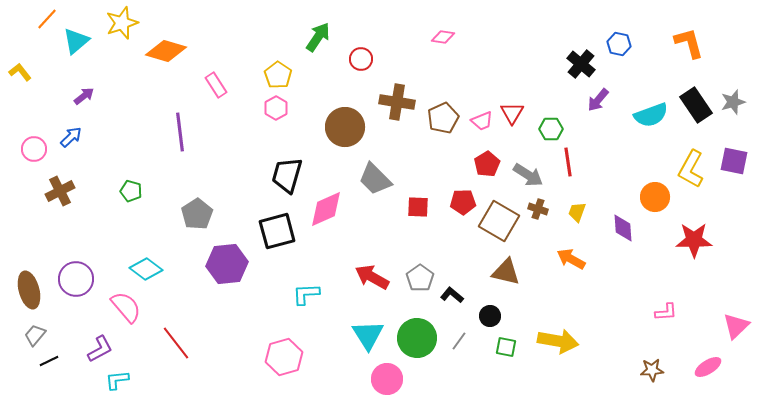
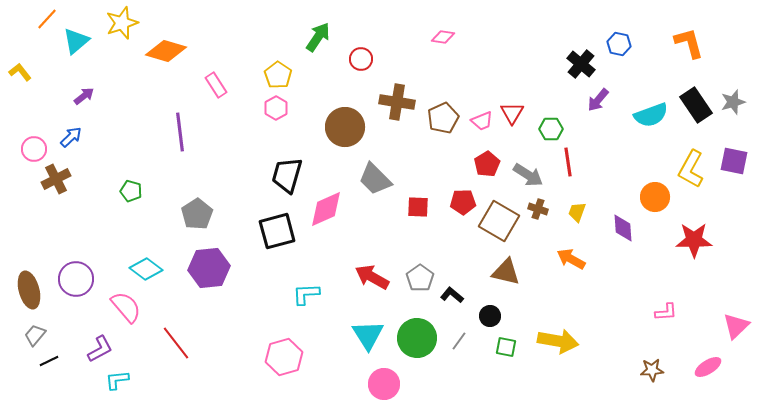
brown cross at (60, 191): moved 4 px left, 12 px up
purple hexagon at (227, 264): moved 18 px left, 4 px down
pink circle at (387, 379): moved 3 px left, 5 px down
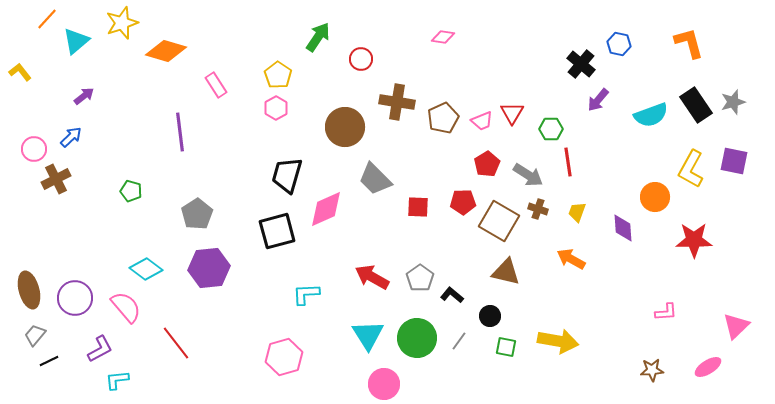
purple circle at (76, 279): moved 1 px left, 19 px down
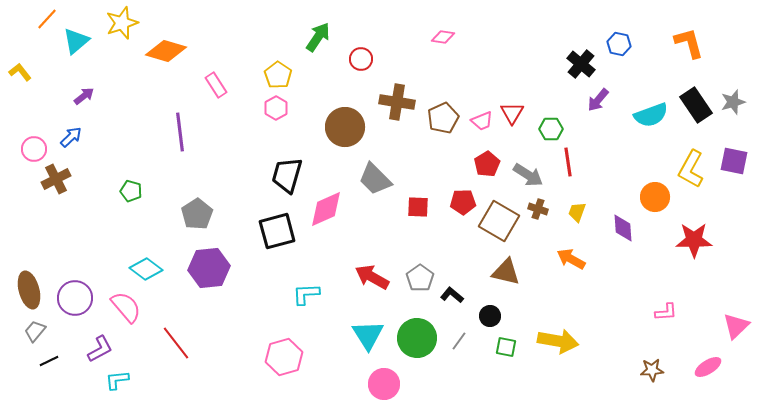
gray trapezoid at (35, 335): moved 4 px up
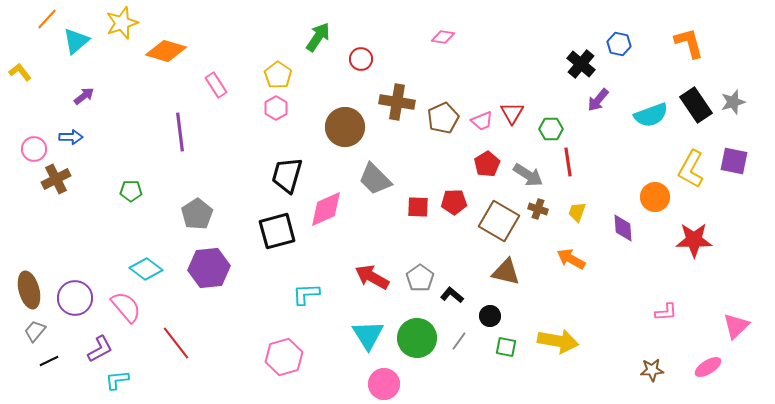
blue arrow at (71, 137): rotated 45 degrees clockwise
green pentagon at (131, 191): rotated 15 degrees counterclockwise
red pentagon at (463, 202): moved 9 px left
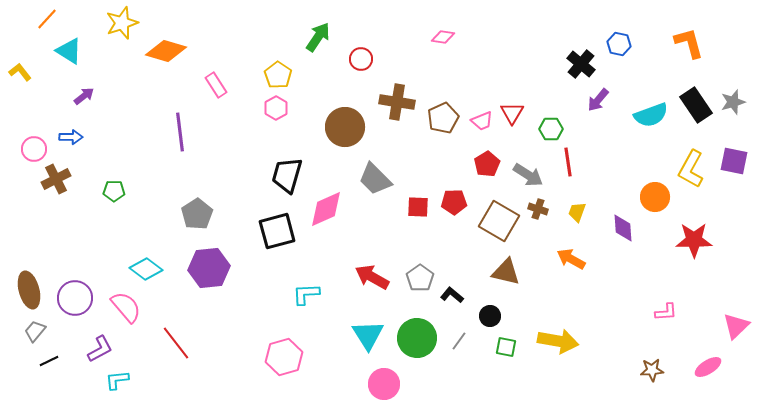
cyan triangle at (76, 41): moved 7 px left, 10 px down; rotated 48 degrees counterclockwise
green pentagon at (131, 191): moved 17 px left
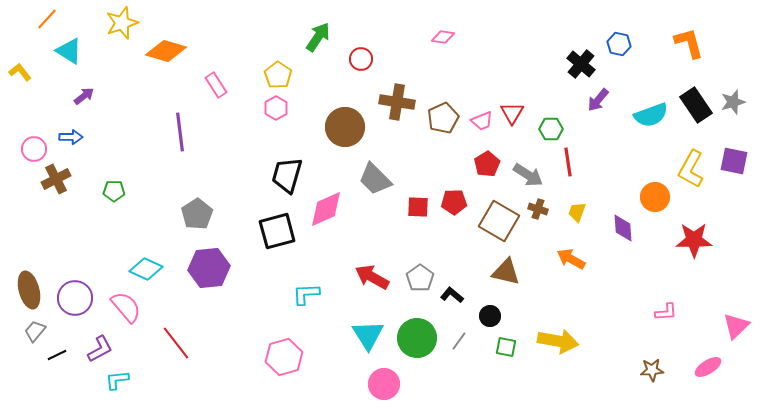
cyan diamond at (146, 269): rotated 12 degrees counterclockwise
black line at (49, 361): moved 8 px right, 6 px up
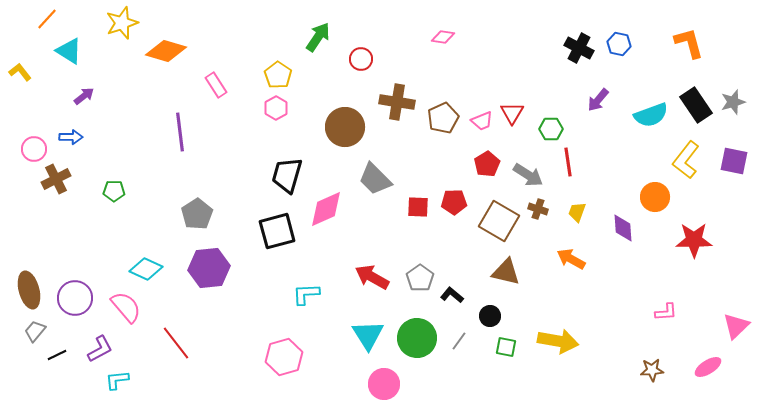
black cross at (581, 64): moved 2 px left, 16 px up; rotated 12 degrees counterclockwise
yellow L-shape at (691, 169): moved 5 px left, 9 px up; rotated 9 degrees clockwise
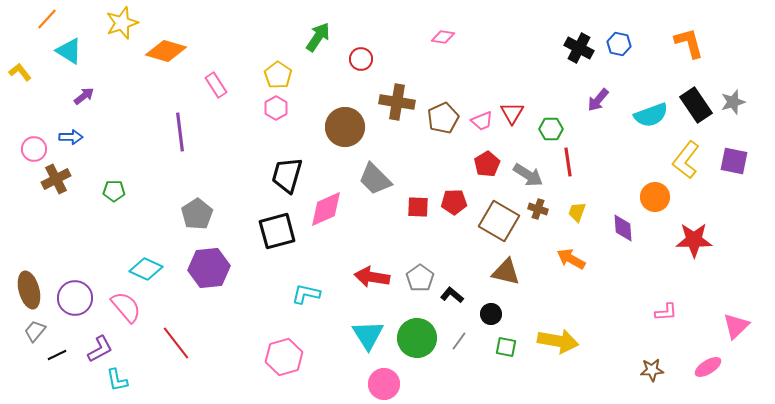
red arrow at (372, 277): rotated 20 degrees counterclockwise
cyan L-shape at (306, 294): rotated 16 degrees clockwise
black circle at (490, 316): moved 1 px right, 2 px up
cyan L-shape at (117, 380): rotated 95 degrees counterclockwise
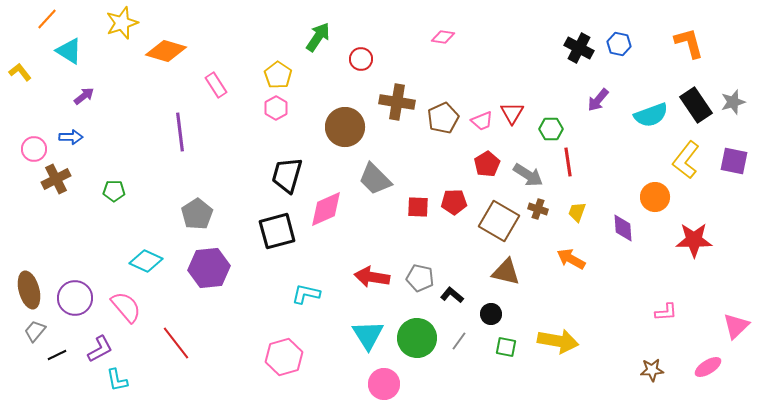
cyan diamond at (146, 269): moved 8 px up
gray pentagon at (420, 278): rotated 24 degrees counterclockwise
